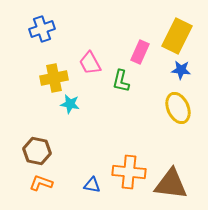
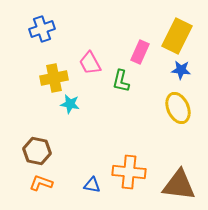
brown triangle: moved 8 px right, 1 px down
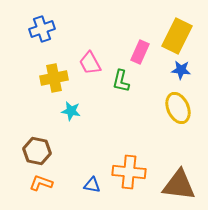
cyan star: moved 1 px right, 7 px down
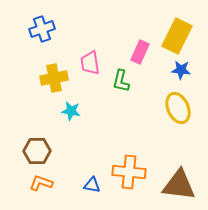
pink trapezoid: rotated 20 degrees clockwise
brown hexagon: rotated 12 degrees counterclockwise
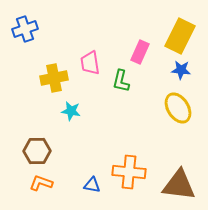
blue cross: moved 17 px left
yellow rectangle: moved 3 px right
yellow ellipse: rotated 8 degrees counterclockwise
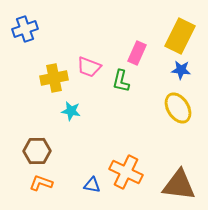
pink rectangle: moved 3 px left, 1 px down
pink trapezoid: moved 1 px left, 4 px down; rotated 60 degrees counterclockwise
orange cross: moved 3 px left; rotated 20 degrees clockwise
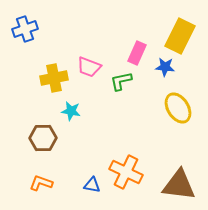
blue star: moved 16 px left, 3 px up
green L-shape: rotated 65 degrees clockwise
brown hexagon: moved 6 px right, 13 px up
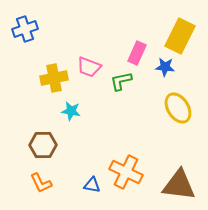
brown hexagon: moved 7 px down
orange L-shape: rotated 135 degrees counterclockwise
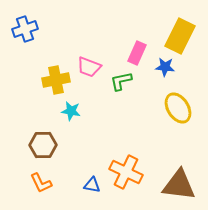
yellow cross: moved 2 px right, 2 px down
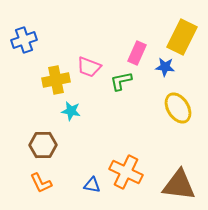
blue cross: moved 1 px left, 11 px down
yellow rectangle: moved 2 px right, 1 px down
